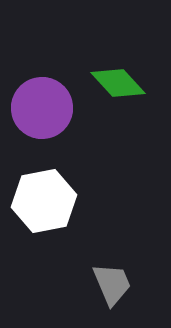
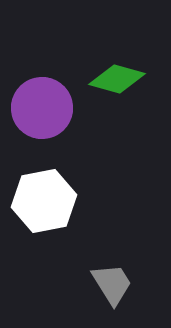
green diamond: moved 1 px left, 4 px up; rotated 32 degrees counterclockwise
gray trapezoid: rotated 9 degrees counterclockwise
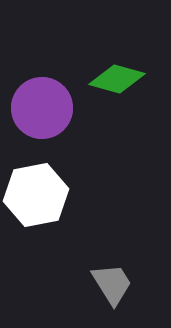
white hexagon: moved 8 px left, 6 px up
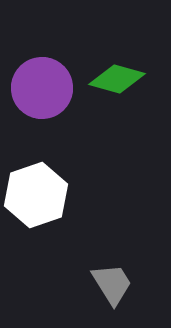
purple circle: moved 20 px up
white hexagon: rotated 8 degrees counterclockwise
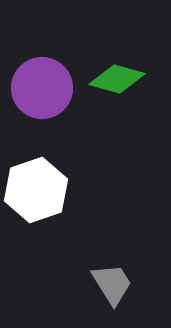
white hexagon: moved 5 px up
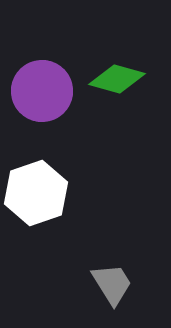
purple circle: moved 3 px down
white hexagon: moved 3 px down
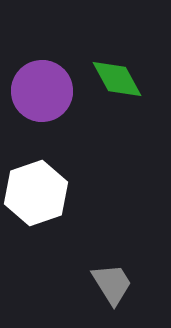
green diamond: rotated 46 degrees clockwise
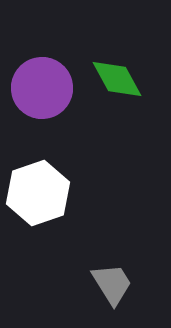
purple circle: moved 3 px up
white hexagon: moved 2 px right
